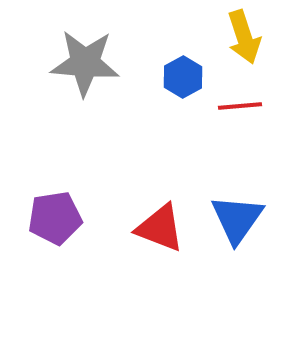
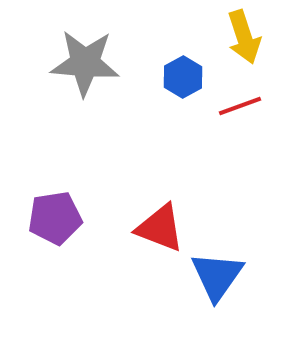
red line: rotated 15 degrees counterclockwise
blue triangle: moved 20 px left, 57 px down
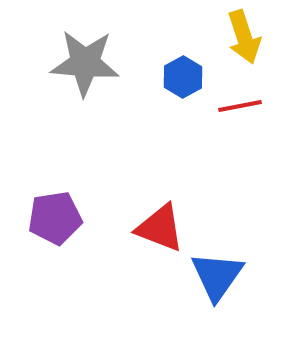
red line: rotated 9 degrees clockwise
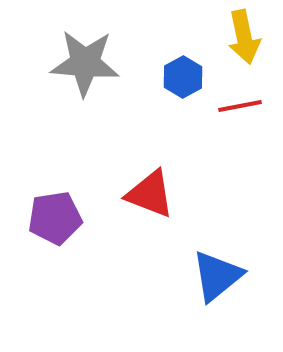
yellow arrow: rotated 6 degrees clockwise
red triangle: moved 10 px left, 34 px up
blue triangle: rotated 16 degrees clockwise
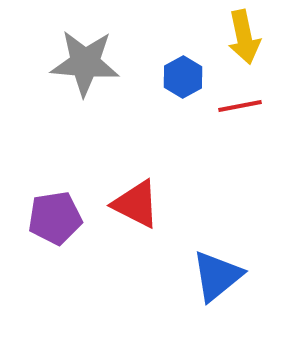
red triangle: moved 14 px left, 10 px down; rotated 6 degrees clockwise
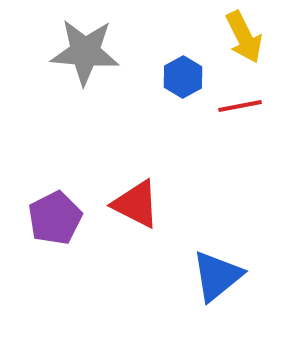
yellow arrow: rotated 14 degrees counterclockwise
gray star: moved 11 px up
purple pentagon: rotated 18 degrees counterclockwise
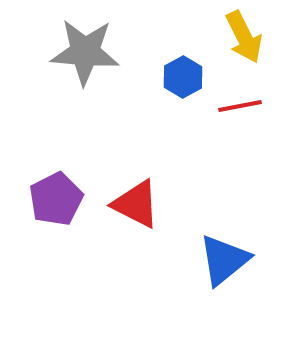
purple pentagon: moved 1 px right, 19 px up
blue triangle: moved 7 px right, 16 px up
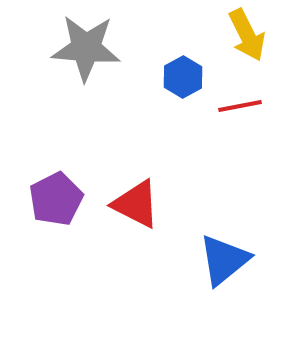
yellow arrow: moved 3 px right, 2 px up
gray star: moved 1 px right, 4 px up
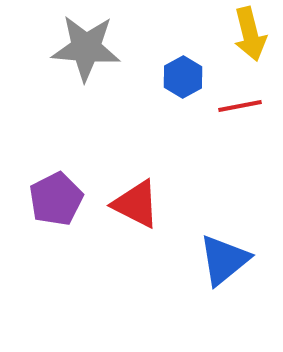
yellow arrow: moved 3 px right, 1 px up; rotated 12 degrees clockwise
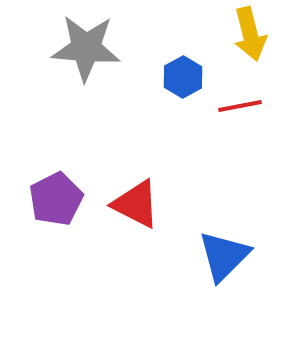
blue triangle: moved 4 px up; rotated 6 degrees counterclockwise
